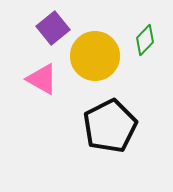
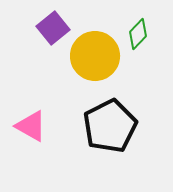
green diamond: moved 7 px left, 6 px up
pink triangle: moved 11 px left, 47 px down
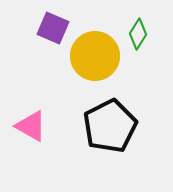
purple square: rotated 28 degrees counterclockwise
green diamond: rotated 12 degrees counterclockwise
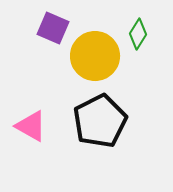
black pentagon: moved 10 px left, 5 px up
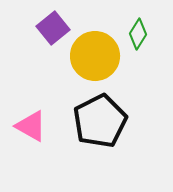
purple square: rotated 28 degrees clockwise
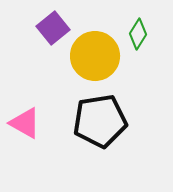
black pentagon: rotated 18 degrees clockwise
pink triangle: moved 6 px left, 3 px up
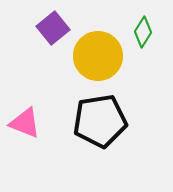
green diamond: moved 5 px right, 2 px up
yellow circle: moved 3 px right
pink triangle: rotated 8 degrees counterclockwise
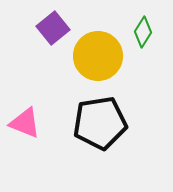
black pentagon: moved 2 px down
